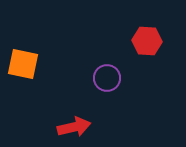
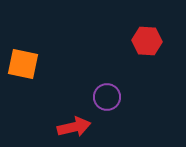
purple circle: moved 19 px down
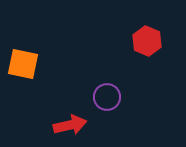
red hexagon: rotated 20 degrees clockwise
red arrow: moved 4 px left, 2 px up
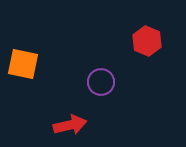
purple circle: moved 6 px left, 15 px up
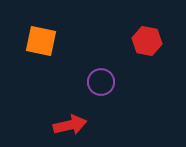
red hexagon: rotated 12 degrees counterclockwise
orange square: moved 18 px right, 23 px up
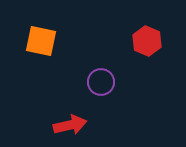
red hexagon: rotated 12 degrees clockwise
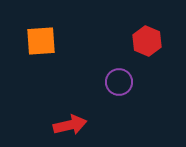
orange square: rotated 16 degrees counterclockwise
purple circle: moved 18 px right
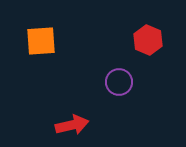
red hexagon: moved 1 px right, 1 px up
red arrow: moved 2 px right
